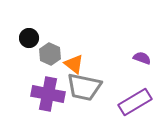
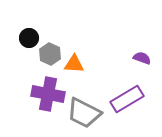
orange triangle: rotated 35 degrees counterclockwise
gray trapezoid: moved 26 px down; rotated 15 degrees clockwise
purple rectangle: moved 8 px left, 3 px up
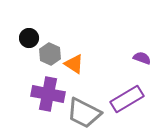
orange triangle: rotated 30 degrees clockwise
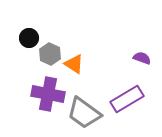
gray trapezoid: rotated 9 degrees clockwise
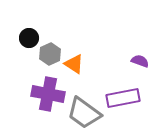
gray hexagon: rotated 10 degrees clockwise
purple semicircle: moved 2 px left, 3 px down
purple rectangle: moved 4 px left, 1 px up; rotated 20 degrees clockwise
